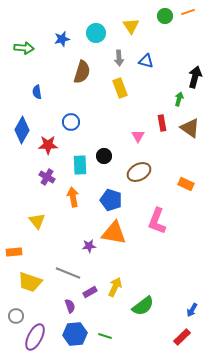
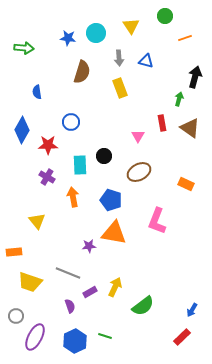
orange line at (188, 12): moved 3 px left, 26 px down
blue star at (62, 39): moved 6 px right, 1 px up; rotated 21 degrees clockwise
blue hexagon at (75, 334): moved 7 px down; rotated 20 degrees counterclockwise
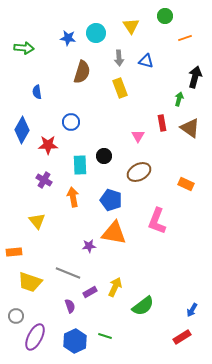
purple cross at (47, 177): moved 3 px left, 3 px down
red rectangle at (182, 337): rotated 12 degrees clockwise
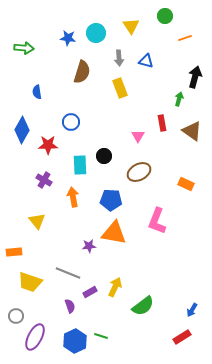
brown triangle at (190, 128): moved 2 px right, 3 px down
blue pentagon at (111, 200): rotated 15 degrees counterclockwise
green line at (105, 336): moved 4 px left
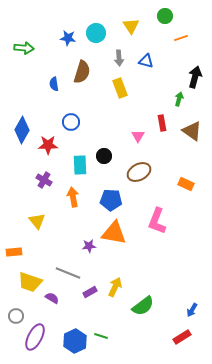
orange line at (185, 38): moved 4 px left
blue semicircle at (37, 92): moved 17 px right, 8 px up
purple semicircle at (70, 306): moved 18 px left, 8 px up; rotated 40 degrees counterclockwise
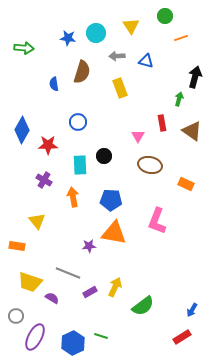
gray arrow at (119, 58): moved 2 px left, 2 px up; rotated 91 degrees clockwise
blue circle at (71, 122): moved 7 px right
brown ellipse at (139, 172): moved 11 px right, 7 px up; rotated 40 degrees clockwise
orange rectangle at (14, 252): moved 3 px right, 6 px up; rotated 14 degrees clockwise
blue hexagon at (75, 341): moved 2 px left, 2 px down
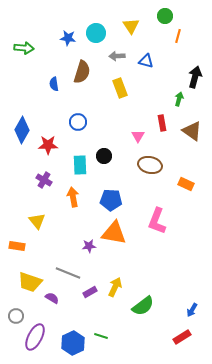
orange line at (181, 38): moved 3 px left, 2 px up; rotated 56 degrees counterclockwise
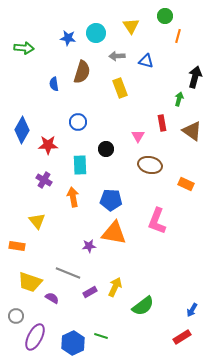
black circle at (104, 156): moved 2 px right, 7 px up
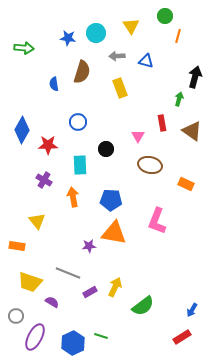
purple semicircle at (52, 298): moved 4 px down
